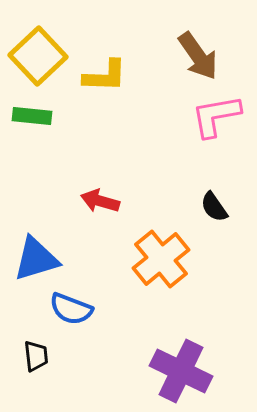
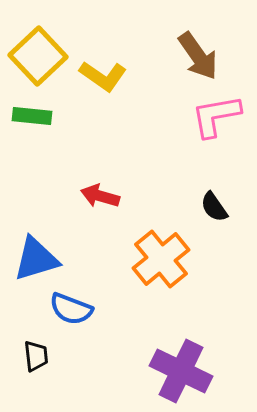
yellow L-shape: moved 2 px left; rotated 33 degrees clockwise
red arrow: moved 5 px up
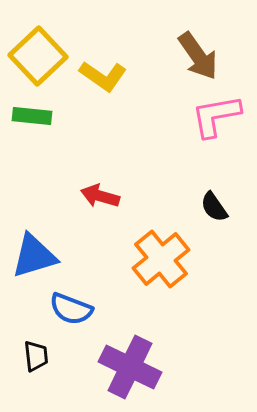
blue triangle: moved 2 px left, 3 px up
purple cross: moved 51 px left, 4 px up
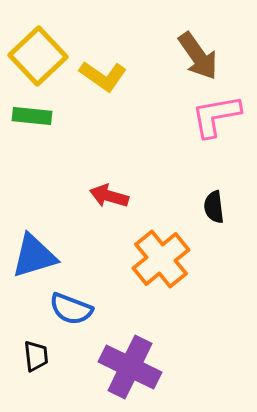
red arrow: moved 9 px right
black semicircle: rotated 28 degrees clockwise
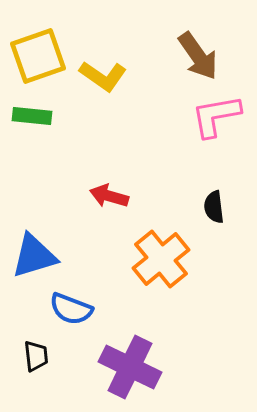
yellow square: rotated 24 degrees clockwise
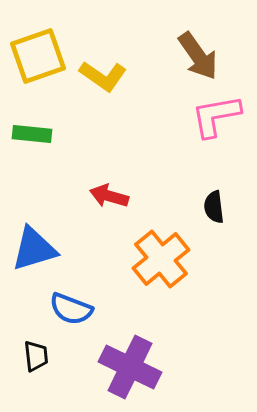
green rectangle: moved 18 px down
blue triangle: moved 7 px up
